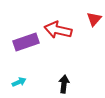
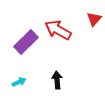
red arrow: rotated 16 degrees clockwise
purple rectangle: rotated 25 degrees counterclockwise
black arrow: moved 7 px left, 4 px up; rotated 12 degrees counterclockwise
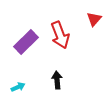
red arrow: moved 2 px right, 5 px down; rotated 140 degrees counterclockwise
cyan arrow: moved 1 px left, 5 px down
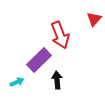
purple rectangle: moved 13 px right, 18 px down
cyan arrow: moved 1 px left, 5 px up
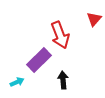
black arrow: moved 6 px right
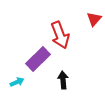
purple rectangle: moved 1 px left, 1 px up
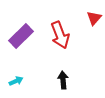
red triangle: moved 1 px up
purple rectangle: moved 17 px left, 23 px up
cyan arrow: moved 1 px left, 1 px up
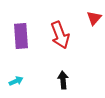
purple rectangle: rotated 50 degrees counterclockwise
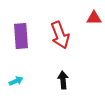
red triangle: rotated 49 degrees clockwise
